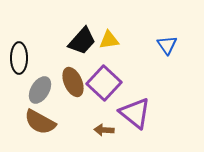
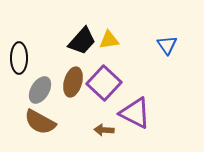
brown ellipse: rotated 40 degrees clockwise
purple triangle: rotated 12 degrees counterclockwise
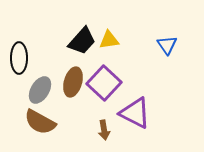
brown arrow: rotated 102 degrees counterclockwise
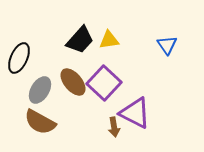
black trapezoid: moved 2 px left, 1 px up
black ellipse: rotated 24 degrees clockwise
brown ellipse: rotated 56 degrees counterclockwise
brown arrow: moved 10 px right, 3 px up
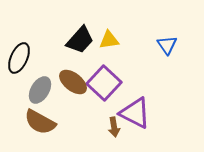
brown ellipse: rotated 12 degrees counterclockwise
